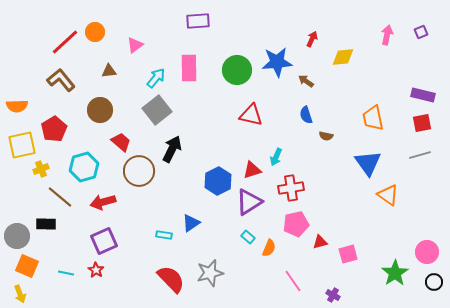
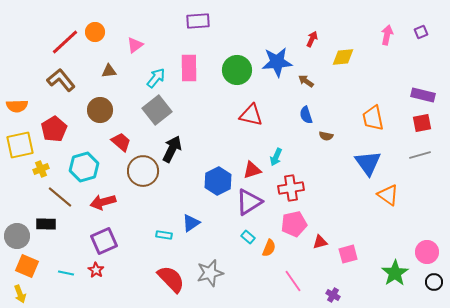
yellow square at (22, 145): moved 2 px left
brown circle at (139, 171): moved 4 px right
pink pentagon at (296, 224): moved 2 px left
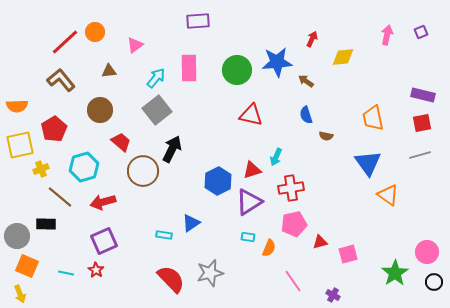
cyan rectangle at (248, 237): rotated 32 degrees counterclockwise
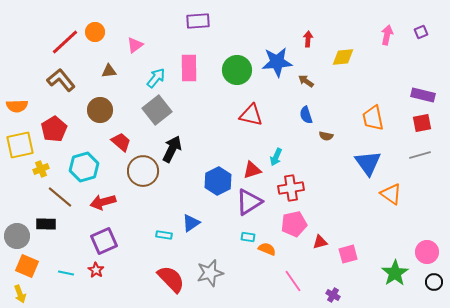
red arrow at (312, 39): moved 4 px left; rotated 21 degrees counterclockwise
orange triangle at (388, 195): moved 3 px right, 1 px up
orange semicircle at (269, 248): moved 2 px left, 1 px down; rotated 90 degrees counterclockwise
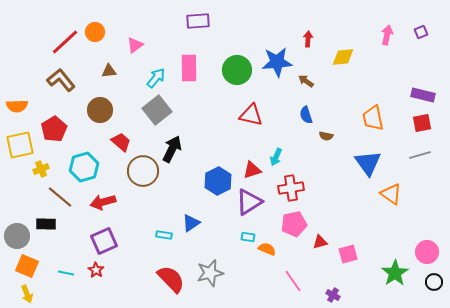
yellow arrow at (20, 294): moved 7 px right
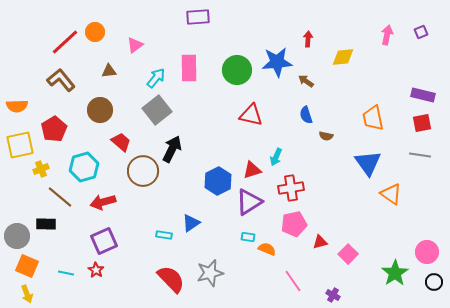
purple rectangle at (198, 21): moved 4 px up
gray line at (420, 155): rotated 25 degrees clockwise
pink square at (348, 254): rotated 30 degrees counterclockwise
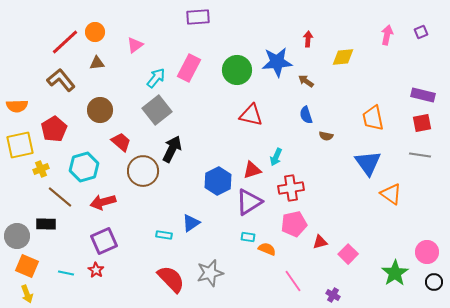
pink rectangle at (189, 68): rotated 28 degrees clockwise
brown triangle at (109, 71): moved 12 px left, 8 px up
